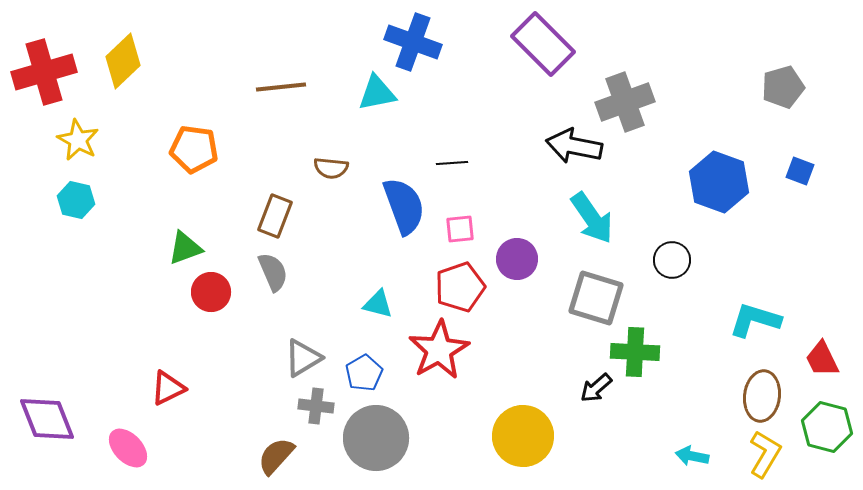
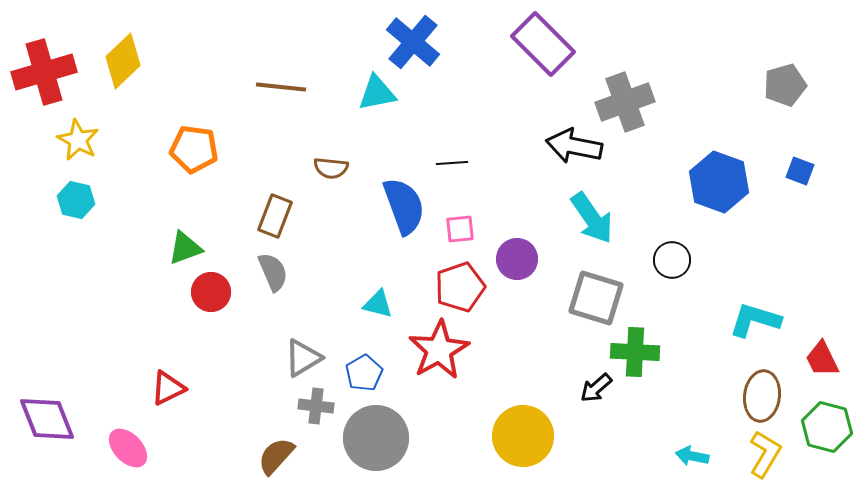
blue cross at (413, 42): rotated 20 degrees clockwise
brown line at (281, 87): rotated 12 degrees clockwise
gray pentagon at (783, 87): moved 2 px right, 2 px up
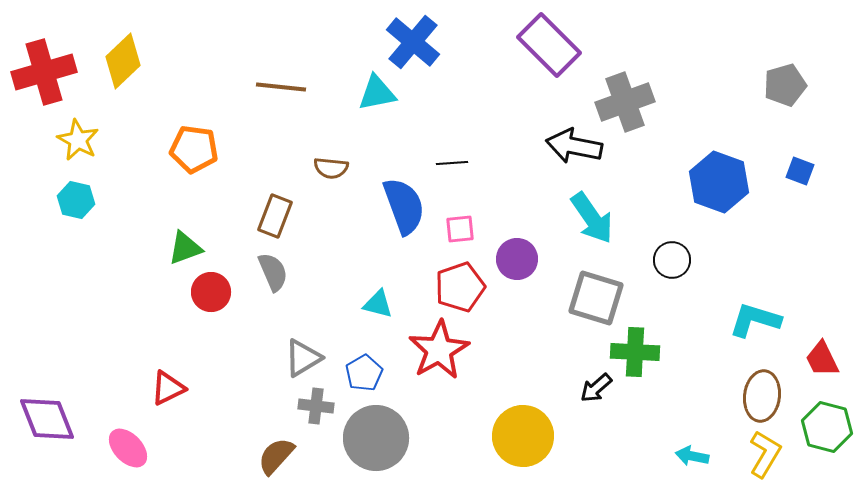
purple rectangle at (543, 44): moved 6 px right, 1 px down
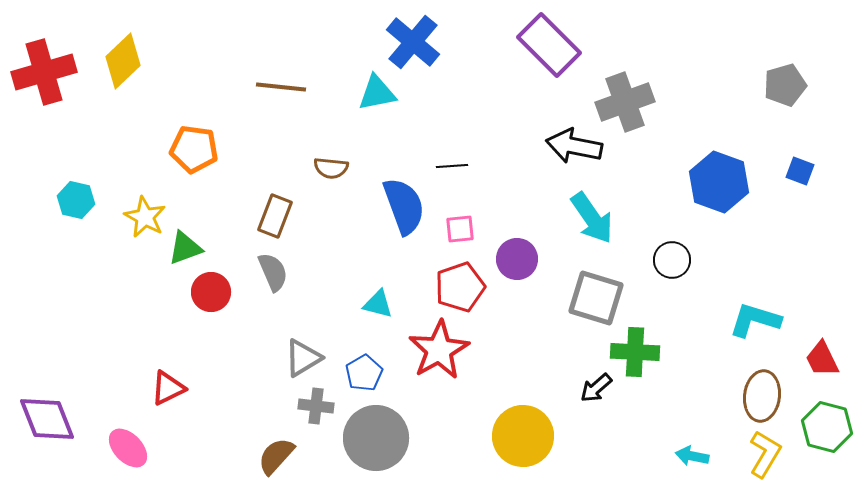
yellow star at (78, 140): moved 67 px right, 77 px down
black line at (452, 163): moved 3 px down
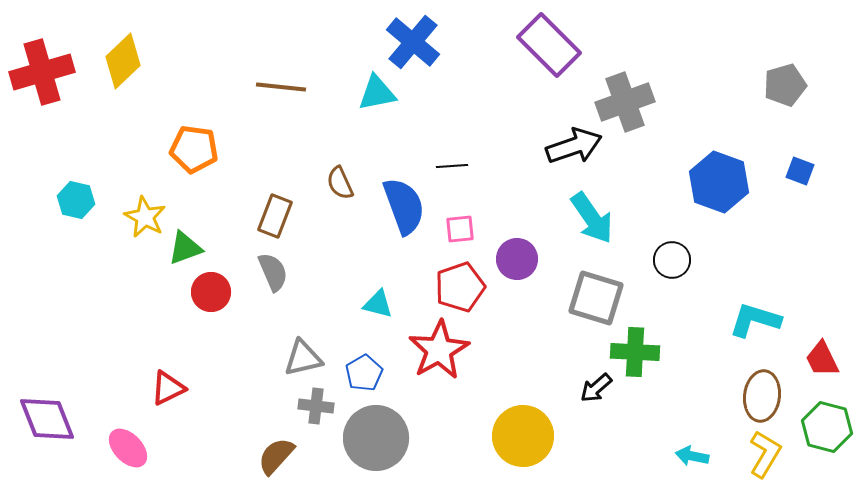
red cross at (44, 72): moved 2 px left
black arrow at (574, 146): rotated 150 degrees clockwise
brown semicircle at (331, 168): moved 9 px right, 15 px down; rotated 60 degrees clockwise
gray triangle at (303, 358): rotated 18 degrees clockwise
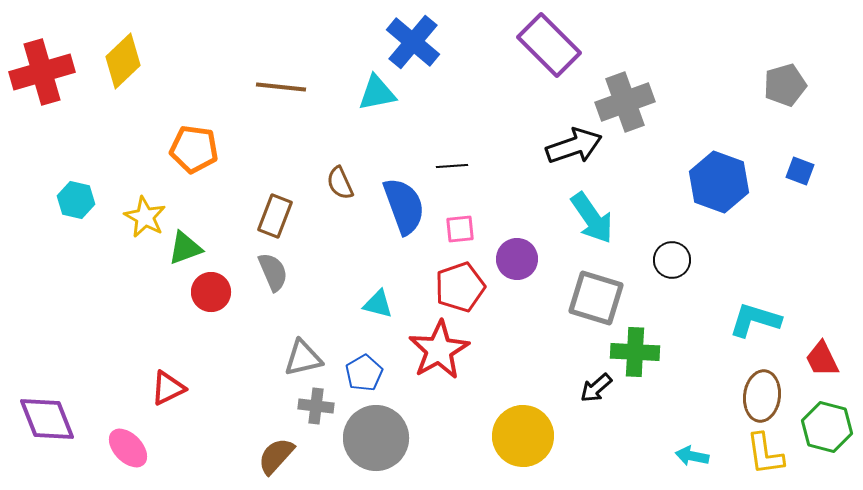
yellow L-shape at (765, 454): rotated 141 degrees clockwise
